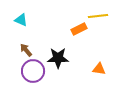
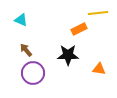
yellow line: moved 3 px up
black star: moved 10 px right, 3 px up
purple circle: moved 2 px down
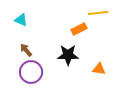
purple circle: moved 2 px left, 1 px up
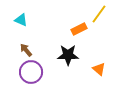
yellow line: moved 1 px right, 1 px down; rotated 48 degrees counterclockwise
orange triangle: rotated 32 degrees clockwise
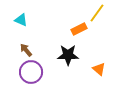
yellow line: moved 2 px left, 1 px up
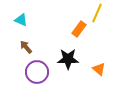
yellow line: rotated 12 degrees counterclockwise
orange rectangle: rotated 28 degrees counterclockwise
brown arrow: moved 3 px up
black star: moved 4 px down
purple circle: moved 6 px right
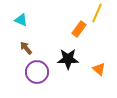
brown arrow: moved 1 px down
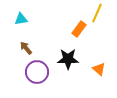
cyan triangle: moved 1 px up; rotated 32 degrees counterclockwise
